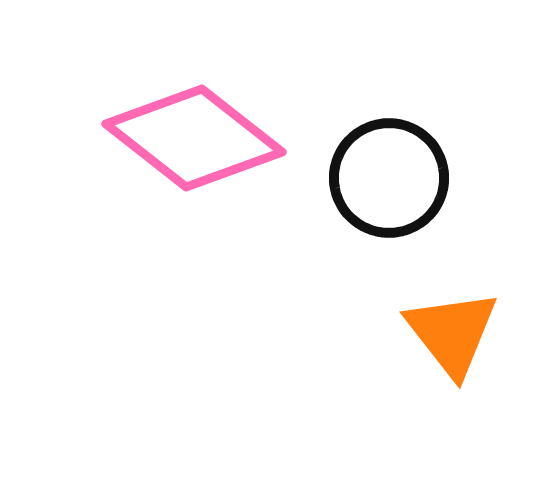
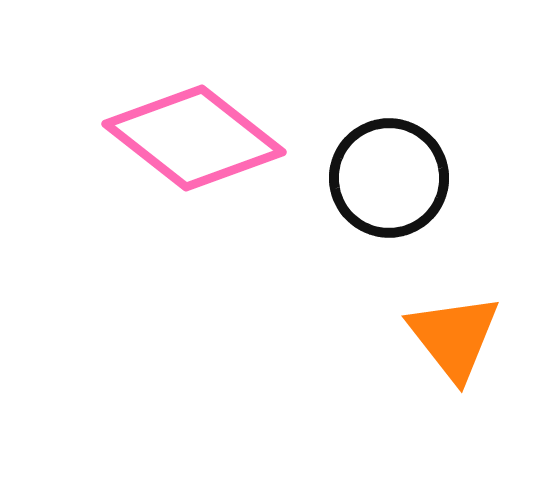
orange triangle: moved 2 px right, 4 px down
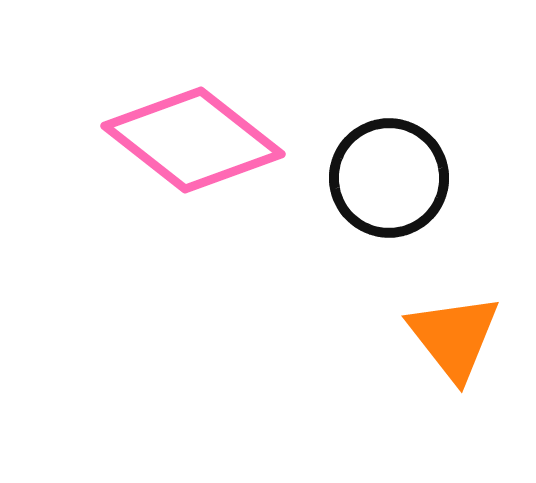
pink diamond: moved 1 px left, 2 px down
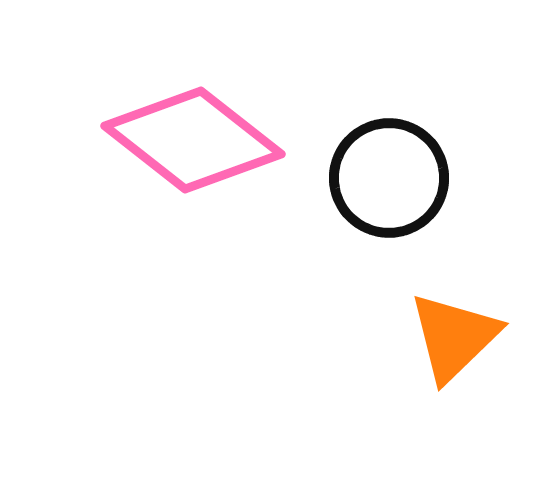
orange triangle: rotated 24 degrees clockwise
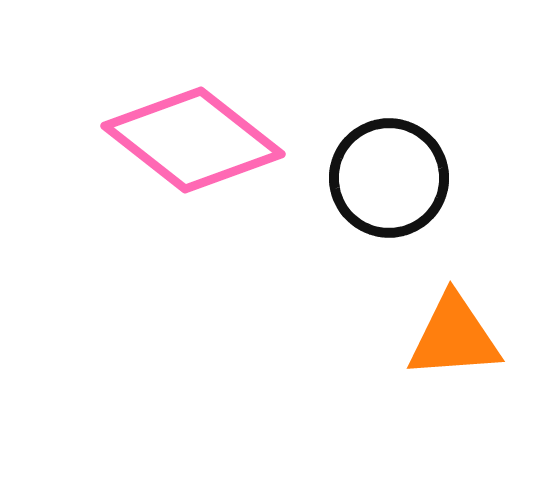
orange triangle: rotated 40 degrees clockwise
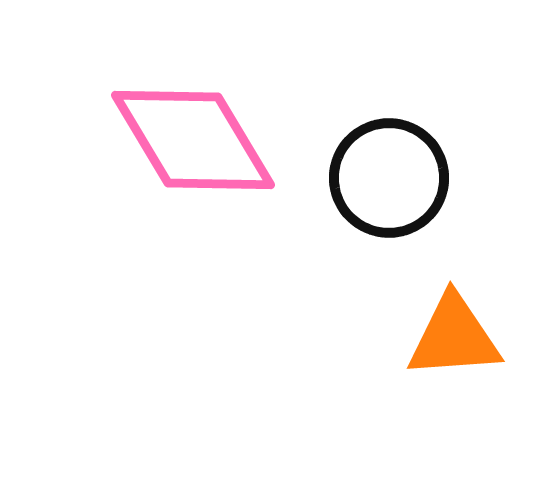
pink diamond: rotated 21 degrees clockwise
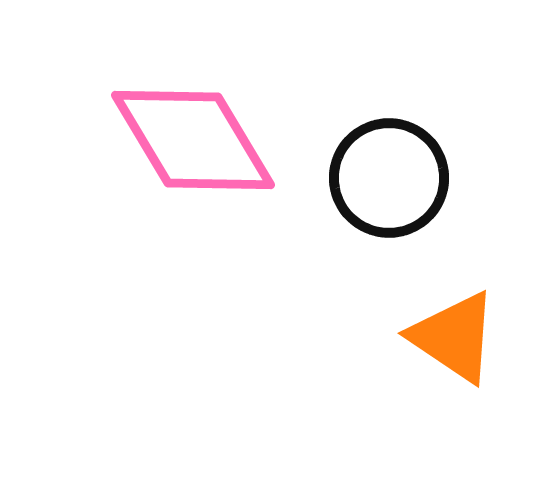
orange triangle: rotated 38 degrees clockwise
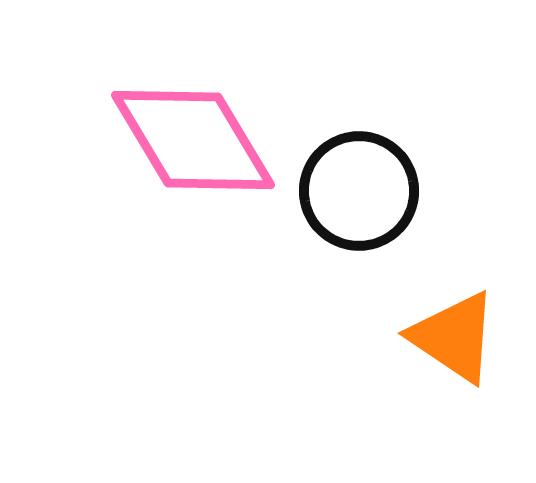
black circle: moved 30 px left, 13 px down
